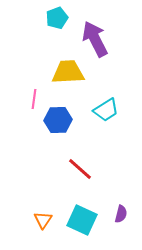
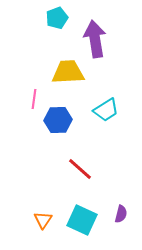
purple arrow: rotated 18 degrees clockwise
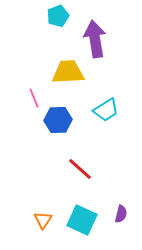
cyan pentagon: moved 1 px right, 2 px up
pink line: moved 1 px up; rotated 30 degrees counterclockwise
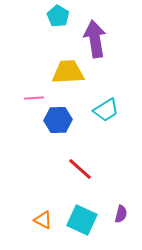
cyan pentagon: rotated 20 degrees counterclockwise
pink line: rotated 72 degrees counterclockwise
orange triangle: rotated 36 degrees counterclockwise
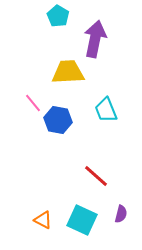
purple arrow: rotated 21 degrees clockwise
pink line: moved 1 px left, 5 px down; rotated 54 degrees clockwise
cyan trapezoid: rotated 100 degrees clockwise
blue hexagon: rotated 12 degrees clockwise
red line: moved 16 px right, 7 px down
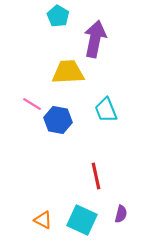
pink line: moved 1 px left, 1 px down; rotated 18 degrees counterclockwise
red line: rotated 36 degrees clockwise
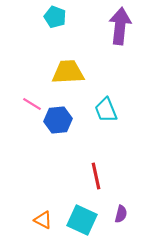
cyan pentagon: moved 3 px left, 1 px down; rotated 10 degrees counterclockwise
purple arrow: moved 25 px right, 13 px up; rotated 6 degrees counterclockwise
blue hexagon: rotated 16 degrees counterclockwise
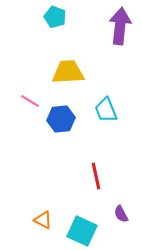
pink line: moved 2 px left, 3 px up
blue hexagon: moved 3 px right, 1 px up
purple semicircle: rotated 138 degrees clockwise
cyan square: moved 11 px down
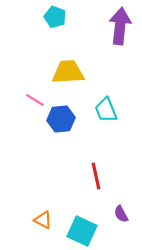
pink line: moved 5 px right, 1 px up
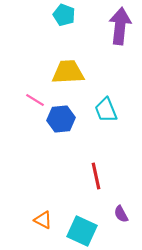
cyan pentagon: moved 9 px right, 2 px up
